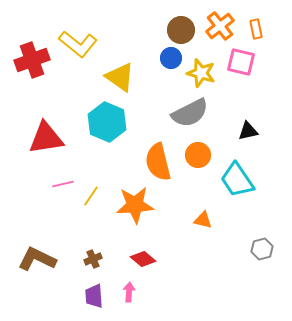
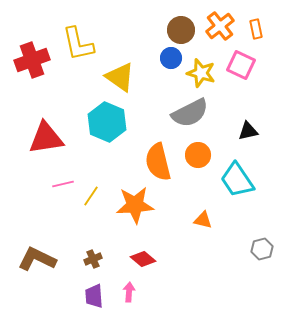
yellow L-shape: rotated 39 degrees clockwise
pink square: moved 3 px down; rotated 12 degrees clockwise
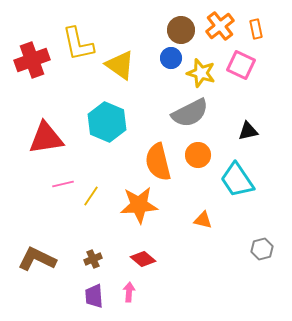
yellow triangle: moved 12 px up
orange star: moved 4 px right
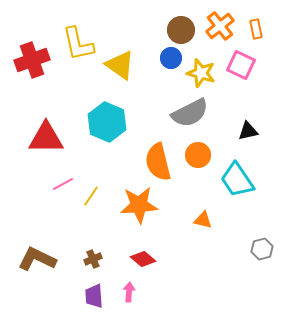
red triangle: rotated 9 degrees clockwise
pink line: rotated 15 degrees counterclockwise
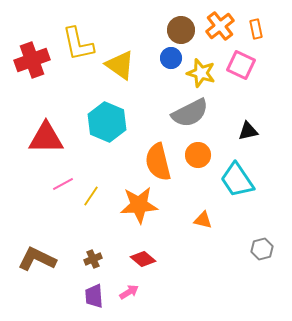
pink arrow: rotated 54 degrees clockwise
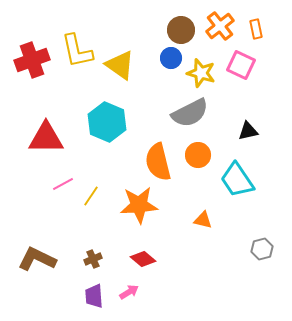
yellow L-shape: moved 1 px left, 7 px down
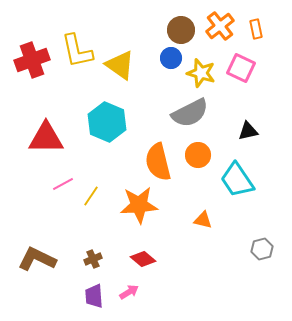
pink square: moved 3 px down
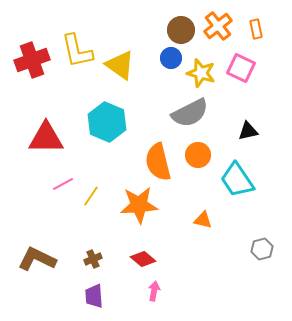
orange cross: moved 2 px left
pink arrow: moved 25 px right, 1 px up; rotated 48 degrees counterclockwise
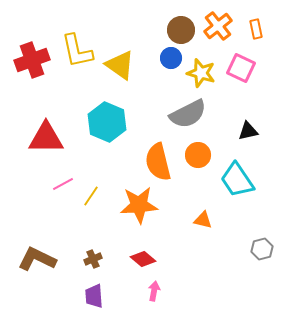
gray semicircle: moved 2 px left, 1 px down
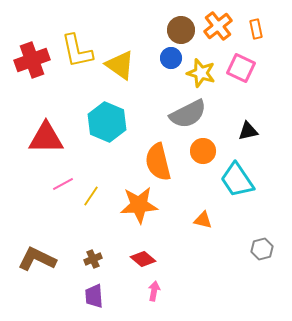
orange circle: moved 5 px right, 4 px up
